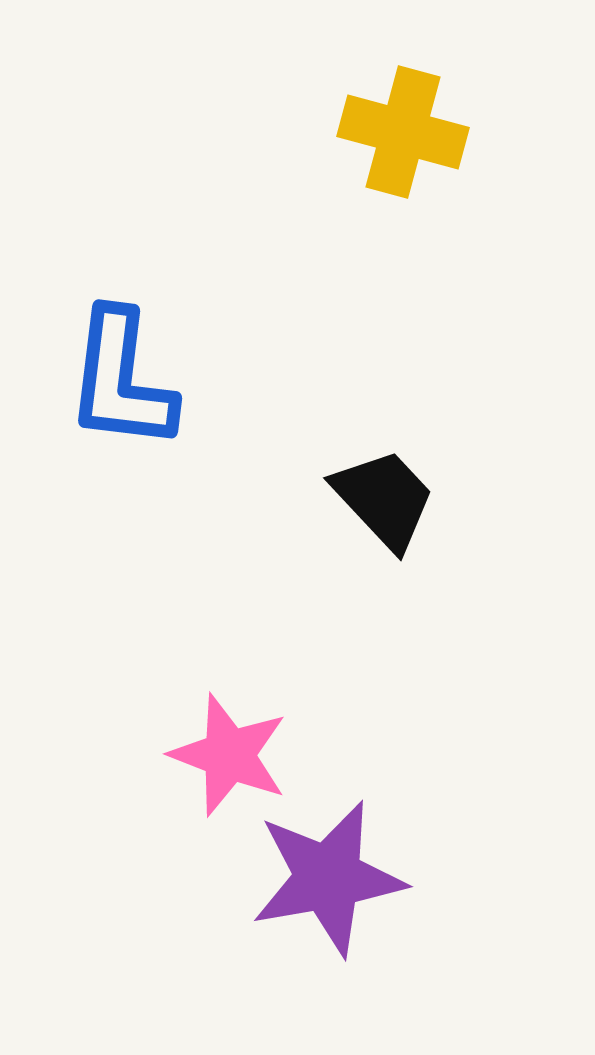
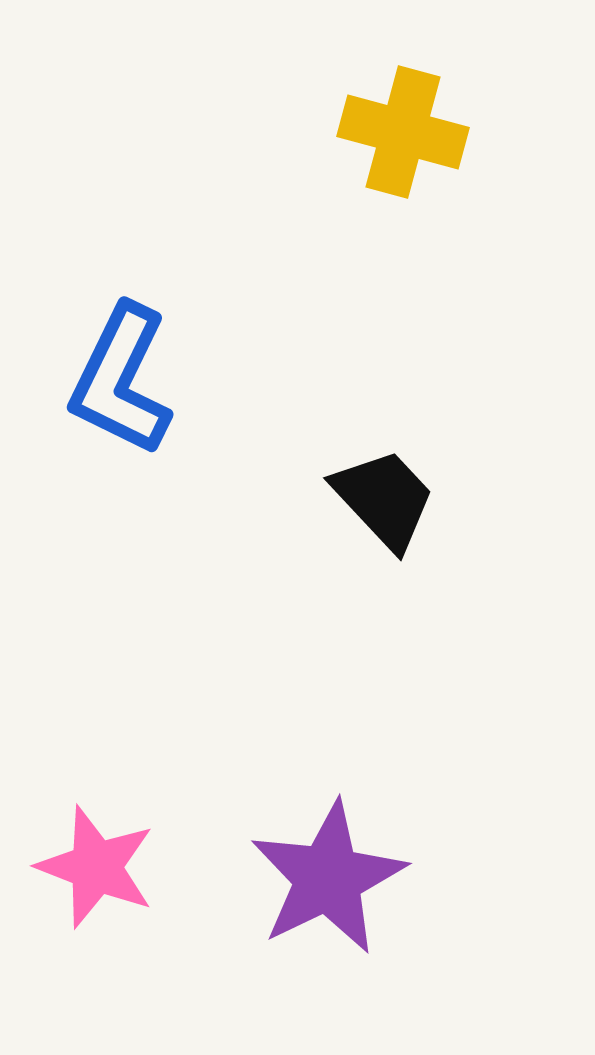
blue L-shape: rotated 19 degrees clockwise
pink star: moved 133 px left, 112 px down
purple star: rotated 16 degrees counterclockwise
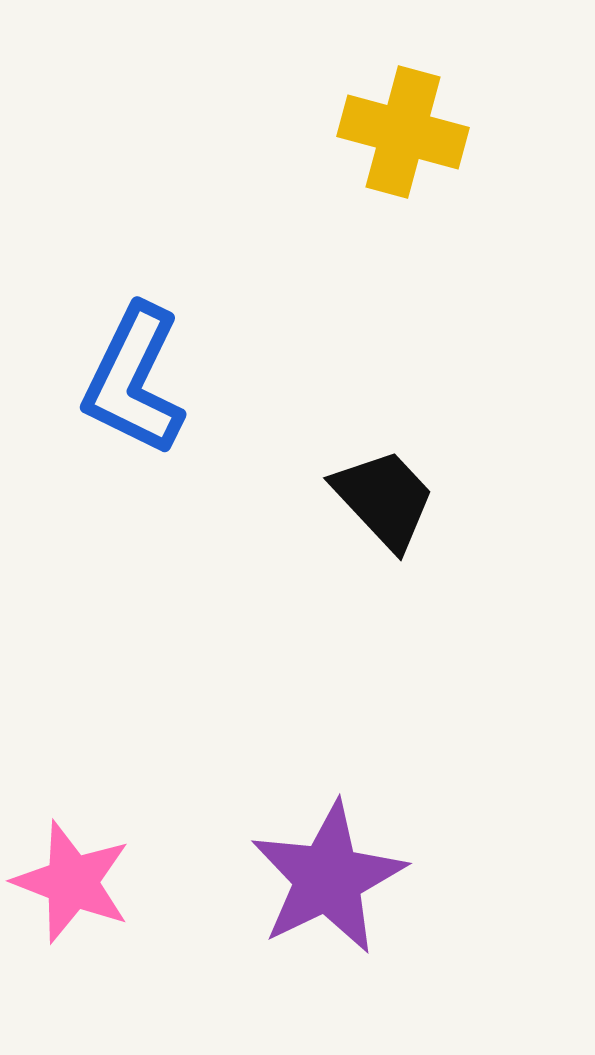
blue L-shape: moved 13 px right
pink star: moved 24 px left, 15 px down
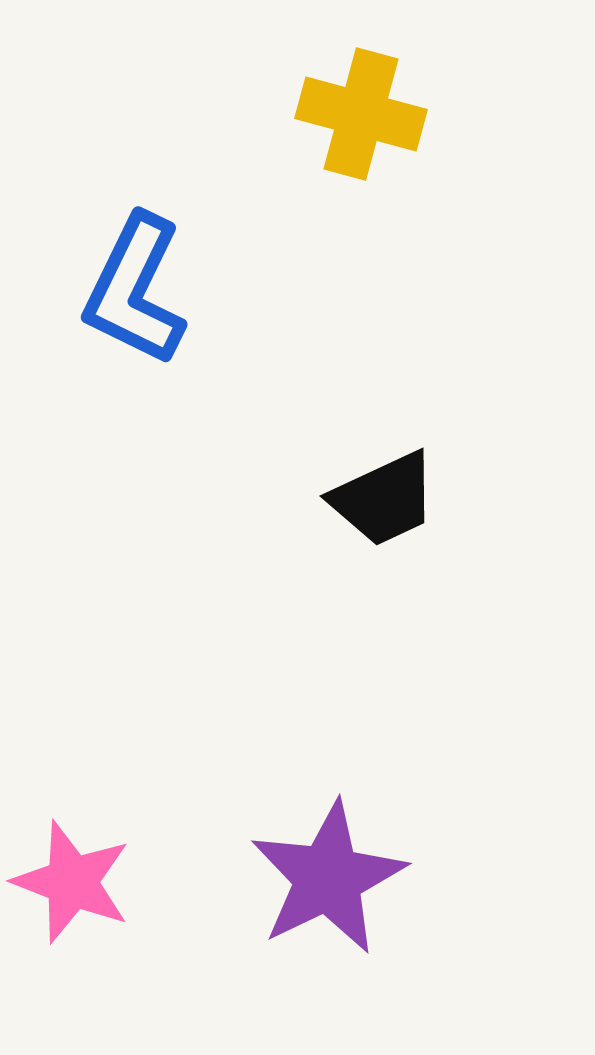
yellow cross: moved 42 px left, 18 px up
blue L-shape: moved 1 px right, 90 px up
black trapezoid: rotated 108 degrees clockwise
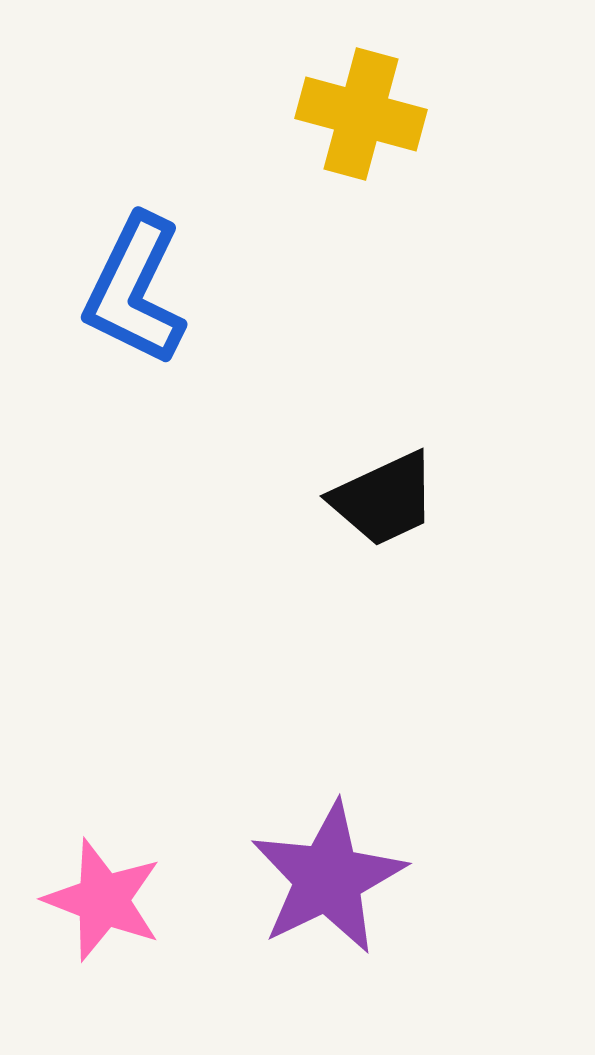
pink star: moved 31 px right, 18 px down
